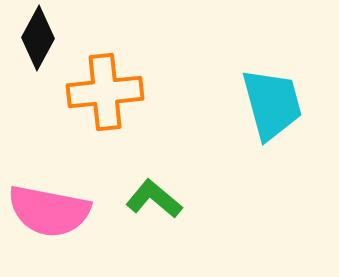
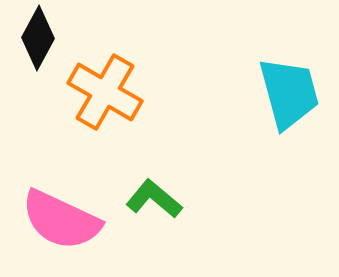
orange cross: rotated 36 degrees clockwise
cyan trapezoid: moved 17 px right, 11 px up
pink semicircle: moved 12 px right, 9 px down; rotated 14 degrees clockwise
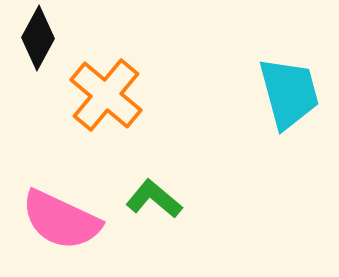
orange cross: moved 1 px right, 3 px down; rotated 10 degrees clockwise
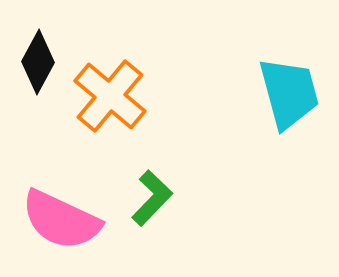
black diamond: moved 24 px down
orange cross: moved 4 px right, 1 px down
green L-shape: moved 2 px left, 1 px up; rotated 94 degrees clockwise
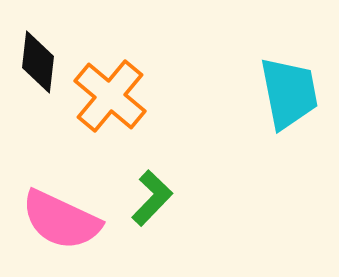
black diamond: rotated 22 degrees counterclockwise
cyan trapezoid: rotated 4 degrees clockwise
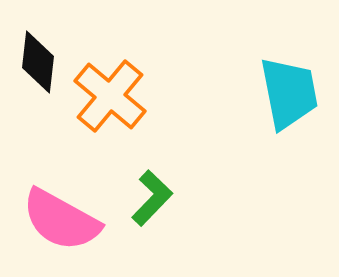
pink semicircle: rotated 4 degrees clockwise
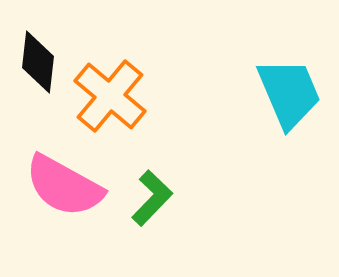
cyan trapezoid: rotated 12 degrees counterclockwise
pink semicircle: moved 3 px right, 34 px up
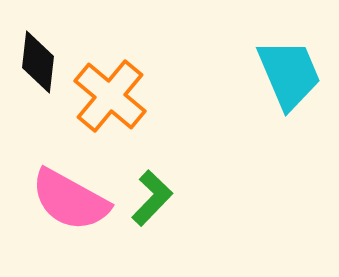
cyan trapezoid: moved 19 px up
pink semicircle: moved 6 px right, 14 px down
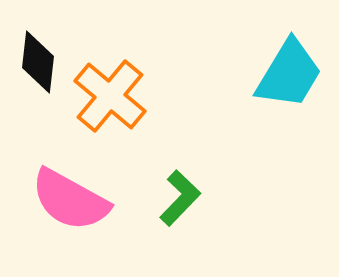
cyan trapezoid: rotated 54 degrees clockwise
green L-shape: moved 28 px right
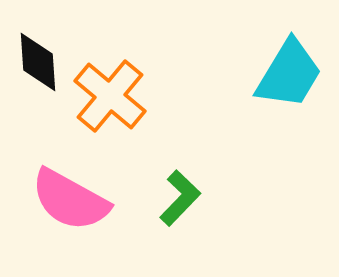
black diamond: rotated 10 degrees counterclockwise
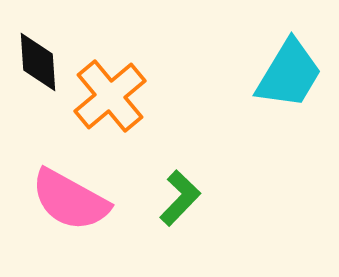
orange cross: rotated 10 degrees clockwise
